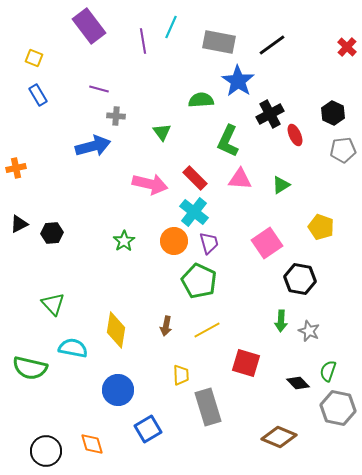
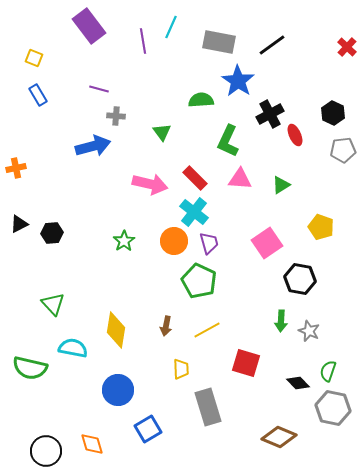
yellow trapezoid at (181, 375): moved 6 px up
gray hexagon at (338, 408): moved 5 px left
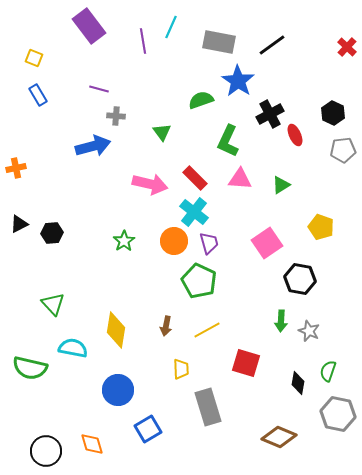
green semicircle at (201, 100): rotated 15 degrees counterclockwise
black diamond at (298, 383): rotated 55 degrees clockwise
gray hexagon at (333, 408): moved 5 px right, 6 px down
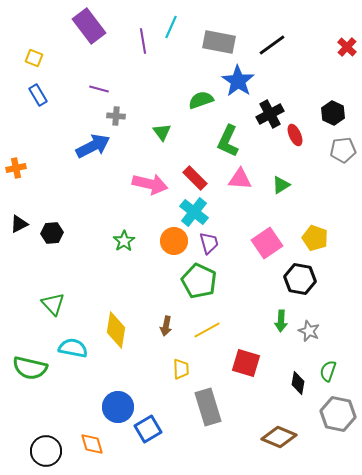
blue arrow at (93, 146): rotated 12 degrees counterclockwise
yellow pentagon at (321, 227): moved 6 px left, 11 px down
blue circle at (118, 390): moved 17 px down
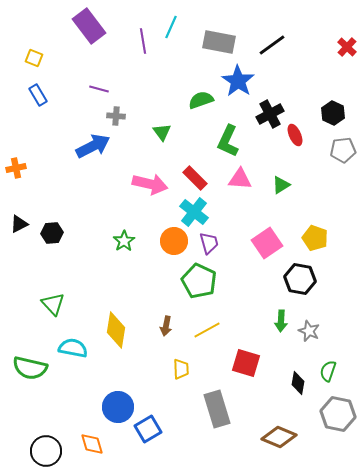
gray rectangle at (208, 407): moved 9 px right, 2 px down
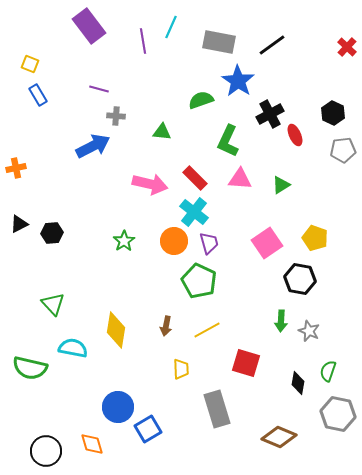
yellow square at (34, 58): moved 4 px left, 6 px down
green triangle at (162, 132): rotated 48 degrees counterclockwise
